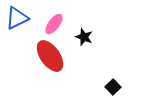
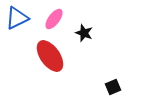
pink ellipse: moved 5 px up
black star: moved 4 px up
black square: rotated 21 degrees clockwise
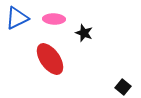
pink ellipse: rotated 55 degrees clockwise
red ellipse: moved 3 px down
black square: moved 10 px right; rotated 28 degrees counterclockwise
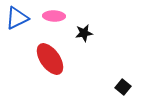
pink ellipse: moved 3 px up
black star: rotated 30 degrees counterclockwise
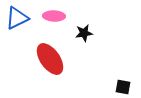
black square: rotated 28 degrees counterclockwise
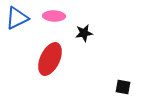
red ellipse: rotated 60 degrees clockwise
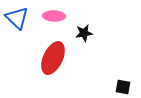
blue triangle: rotated 50 degrees counterclockwise
red ellipse: moved 3 px right, 1 px up
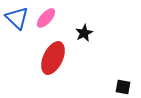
pink ellipse: moved 8 px left, 2 px down; rotated 50 degrees counterclockwise
black star: rotated 18 degrees counterclockwise
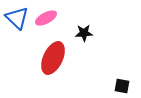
pink ellipse: rotated 20 degrees clockwise
black star: rotated 24 degrees clockwise
black square: moved 1 px left, 1 px up
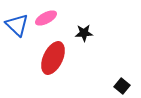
blue triangle: moved 7 px down
black square: rotated 28 degrees clockwise
